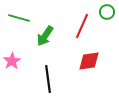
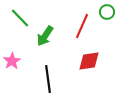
green line: moved 1 px right; rotated 30 degrees clockwise
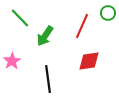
green circle: moved 1 px right, 1 px down
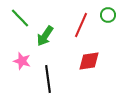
green circle: moved 2 px down
red line: moved 1 px left, 1 px up
pink star: moved 10 px right; rotated 24 degrees counterclockwise
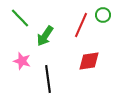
green circle: moved 5 px left
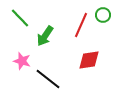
red diamond: moved 1 px up
black line: rotated 44 degrees counterclockwise
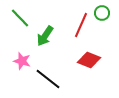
green circle: moved 1 px left, 2 px up
red diamond: rotated 30 degrees clockwise
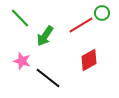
red line: rotated 35 degrees clockwise
red diamond: rotated 50 degrees counterclockwise
black line: moved 1 px up
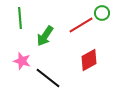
green line: rotated 40 degrees clockwise
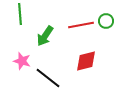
green circle: moved 4 px right, 8 px down
green line: moved 4 px up
red line: rotated 20 degrees clockwise
red diamond: moved 3 px left, 1 px down; rotated 15 degrees clockwise
